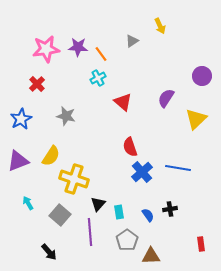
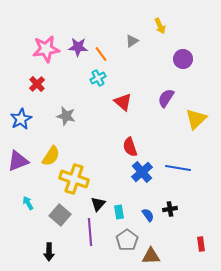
purple circle: moved 19 px left, 17 px up
black arrow: rotated 42 degrees clockwise
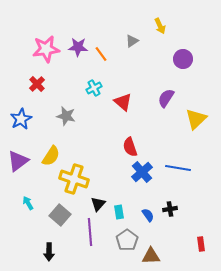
cyan cross: moved 4 px left, 10 px down
purple triangle: rotated 15 degrees counterclockwise
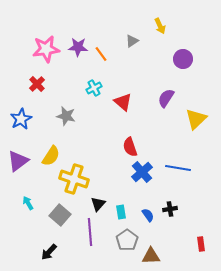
cyan rectangle: moved 2 px right
black arrow: rotated 42 degrees clockwise
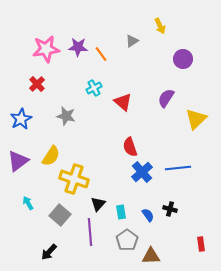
blue line: rotated 15 degrees counterclockwise
black cross: rotated 24 degrees clockwise
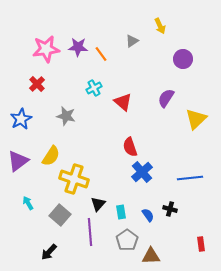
blue line: moved 12 px right, 10 px down
